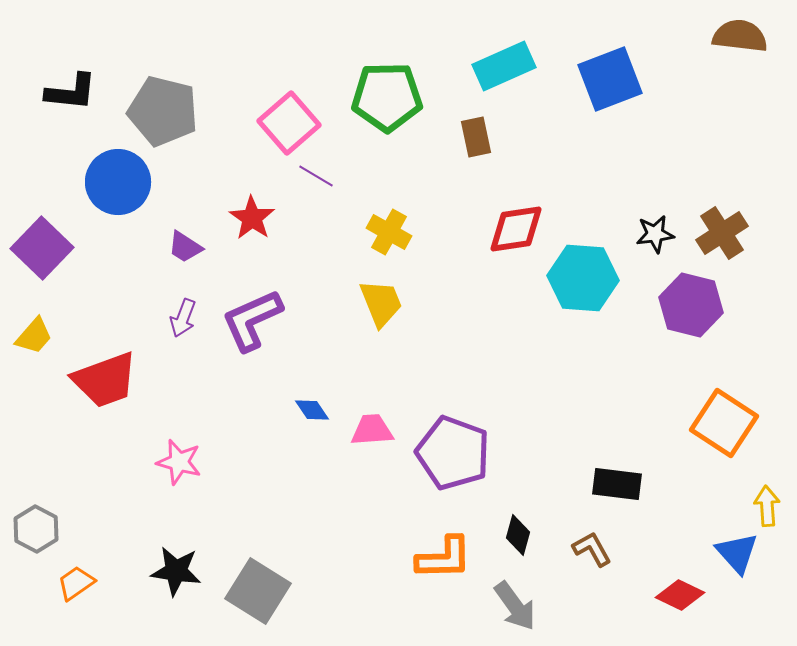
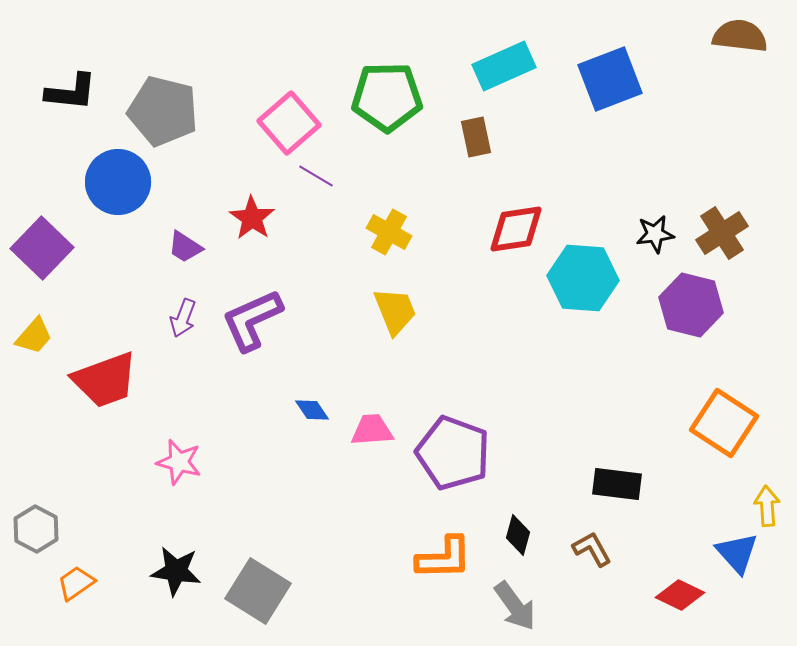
yellow trapezoid at (381, 303): moved 14 px right, 8 px down
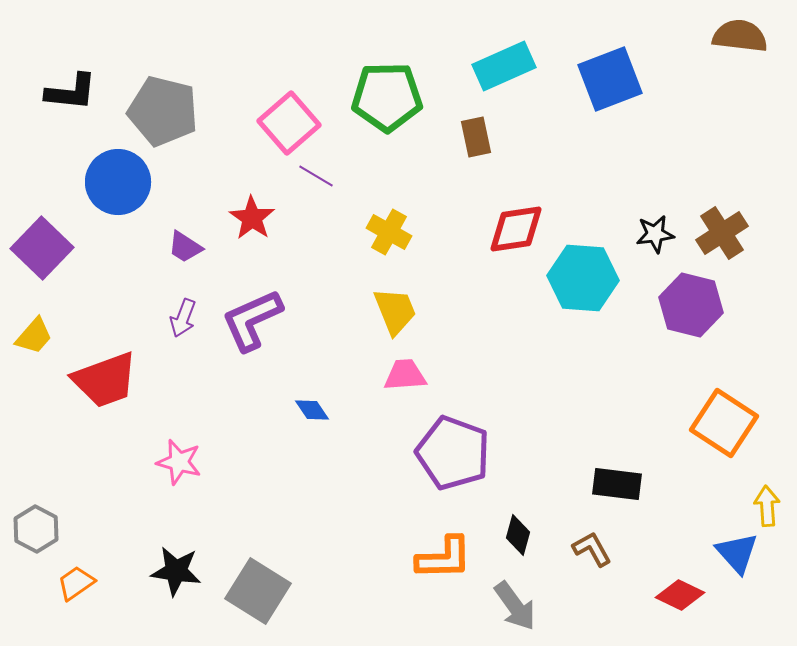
pink trapezoid at (372, 430): moved 33 px right, 55 px up
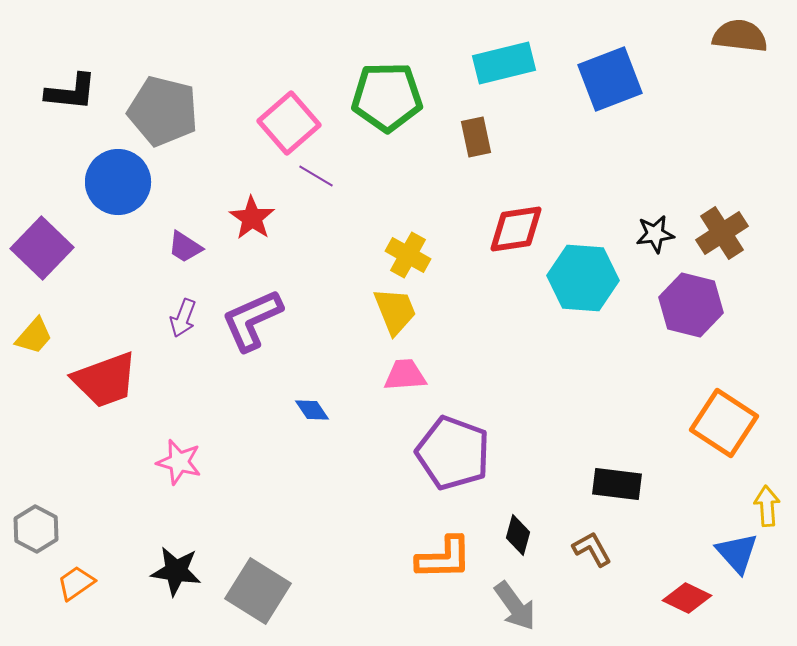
cyan rectangle at (504, 66): moved 3 px up; rotated 10 degrees clockwise
yellow cross at (389, 232): moved 19 px right, 23 px down
red diamond at (680, 595): moved 7 px right, 3 px down
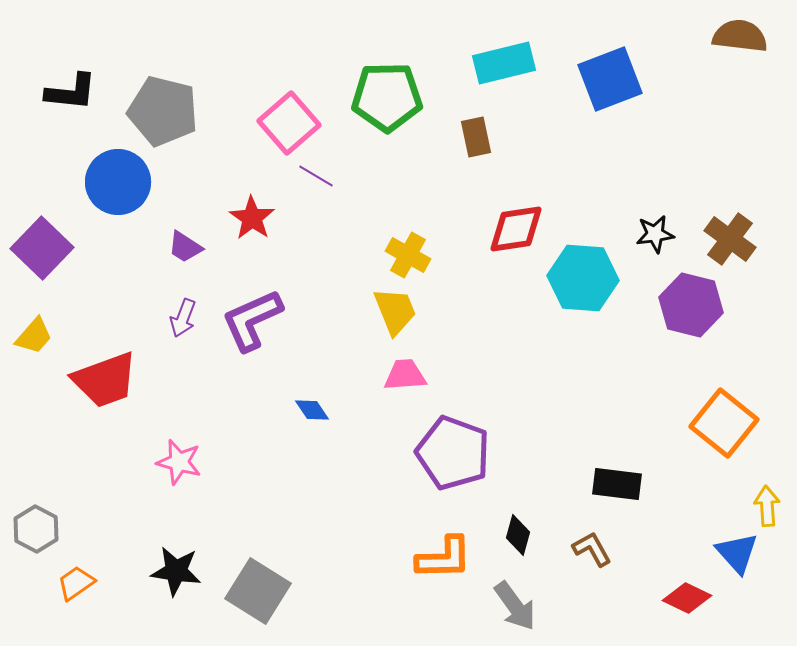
brown cross at (722, 233): moved 8 px right, 6 px down; rotated 21 degrees counterclockwise
orange square at (724, 423): rotated 6 degrees clockwise
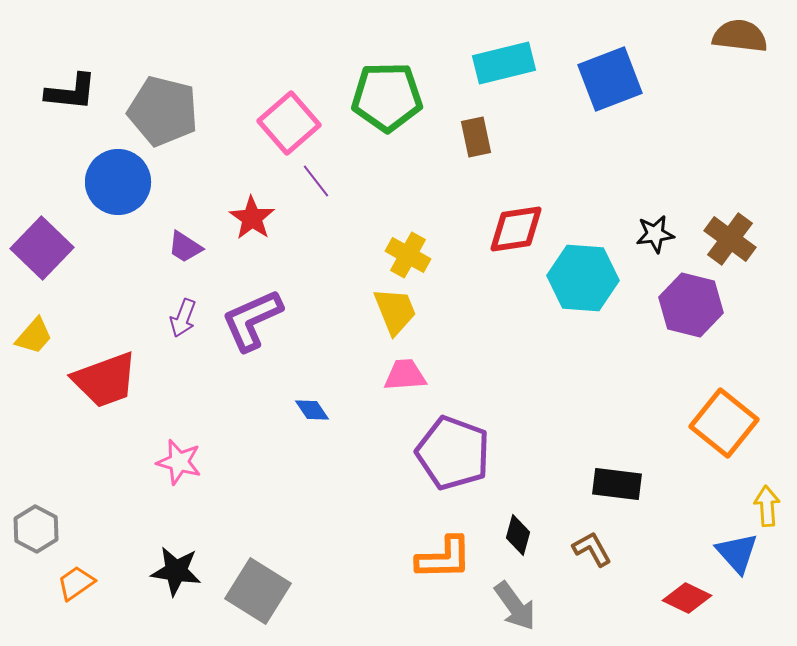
purple line at (316, 176): moved 5 px down; rotated 21 degrees clockwise
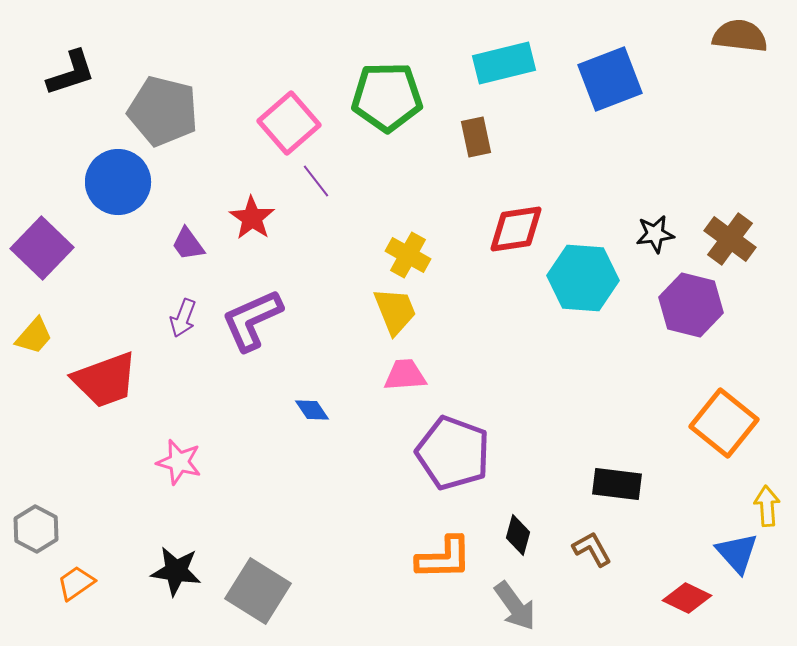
black L-shape at (71, 92): moved 19 px up; rotated 24 degrees counterclockwise
purple trapezoid at (185, 247): moved 3 px right, 3 px up; rotated 21 degrees clockwise
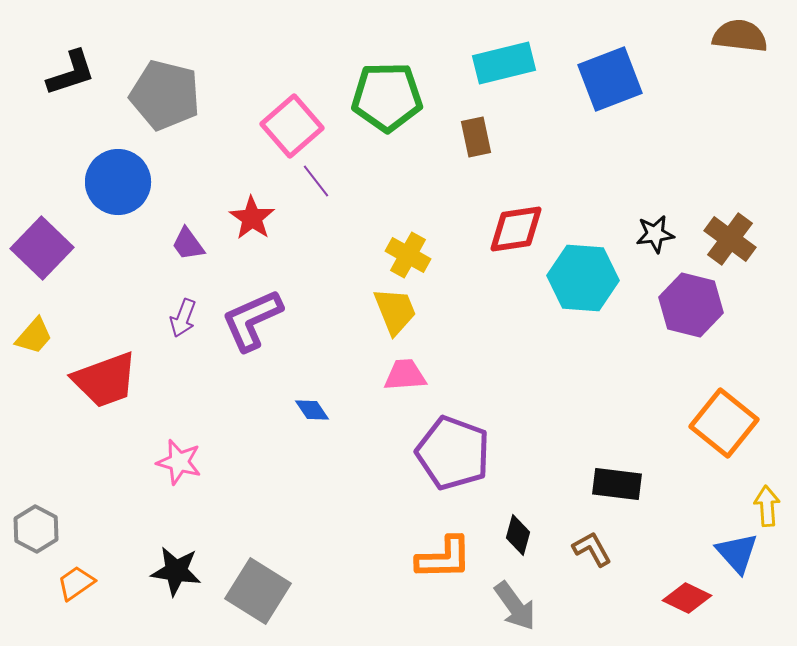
gray pentagon at (163, 111): moved 2 px right, 16 px up
pink square at (289, 123): moved 3 px right, 3 px down
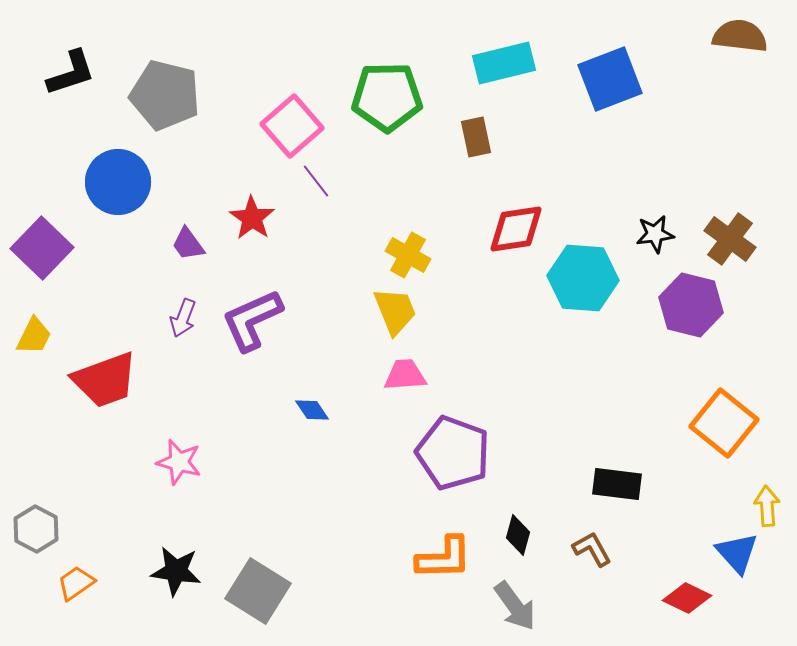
yellow trapezoid at (34, 336): rotated 15 degrees counterclockwise
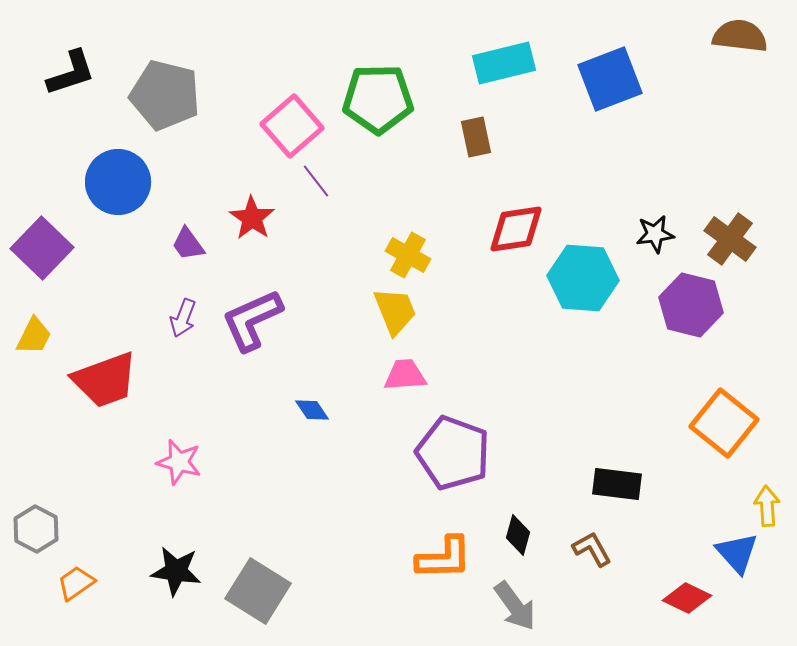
green pentagon at (387, 97): moved 9 px left, 2 px down
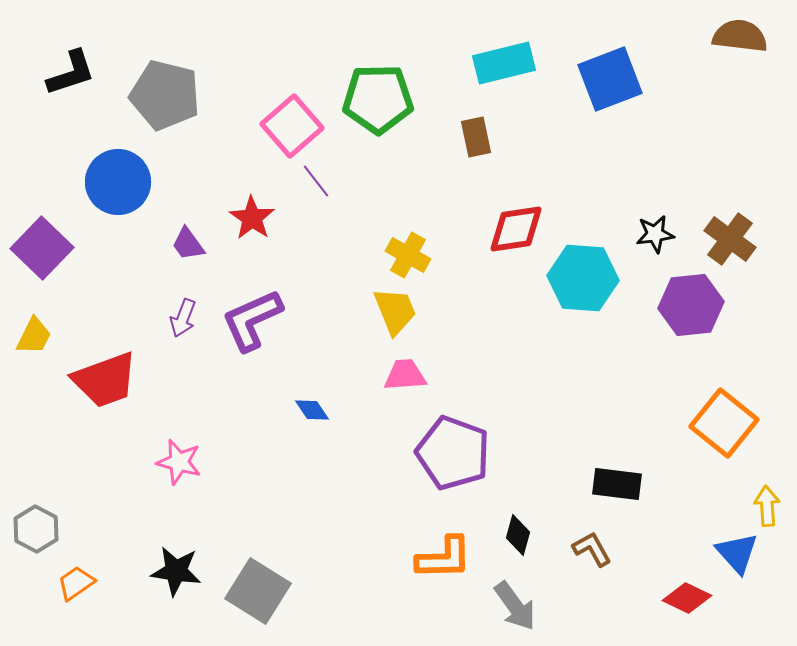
purple hexagon at (691, 305): rotated 20 degrees counterclockwise
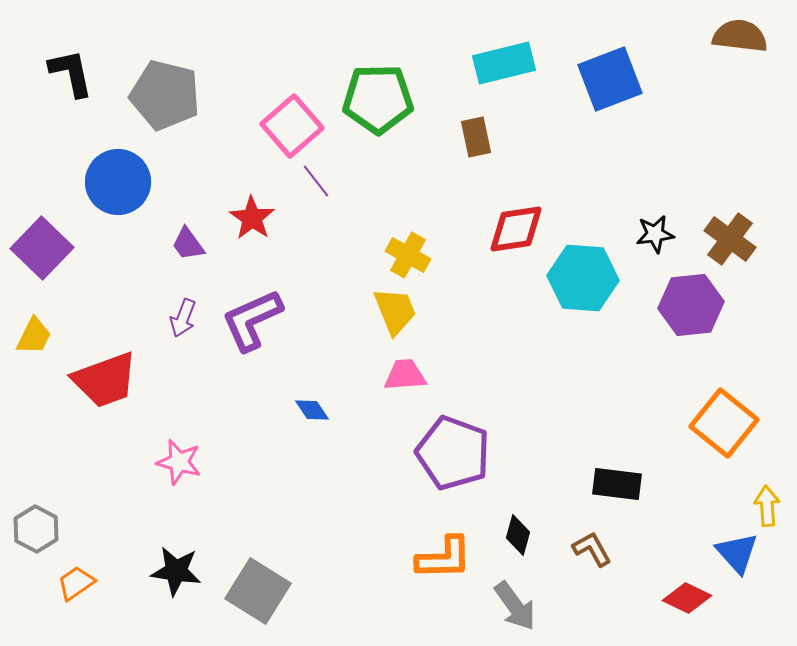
black L-shape at (71, 73): rotated 84 degrees counterclockwise
